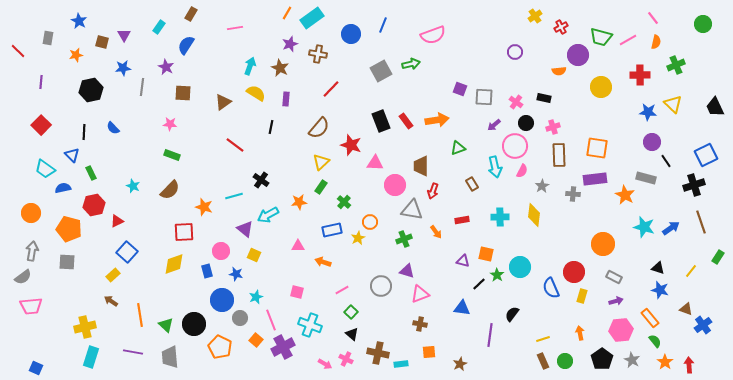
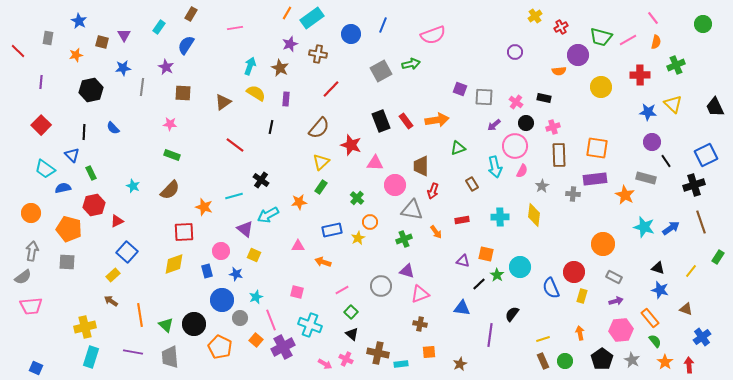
green cross at (344, 202): moved 13 px right, 4 px up
blue cross at (703, 325): moved 1 px left, 12 px down
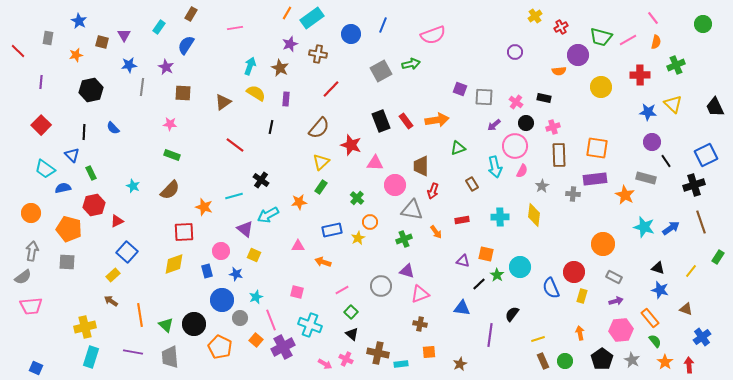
blue star at (123, 68): moved 6 px right, 3 px up
yellow line at (543, 339): moved 5 px left
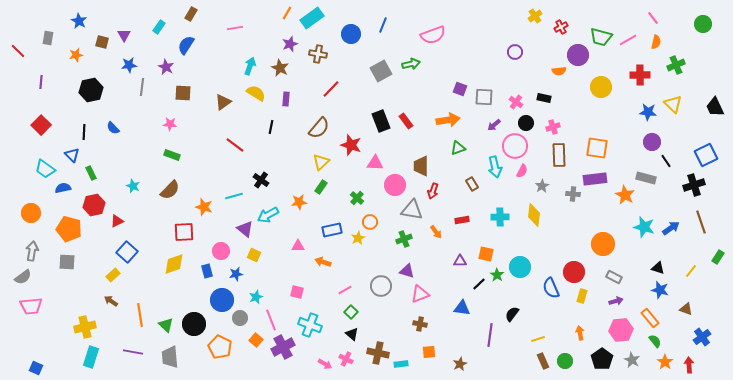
orange arrow at (437, 120): moved 11 px right
purple triangle at (463, 261): moved 3 px left; rotated 16 degrees counterclockwise
blue star at (236, 274): rotated 24 degrees counterclockwise
pink line at (342, 290): moved 3 px right
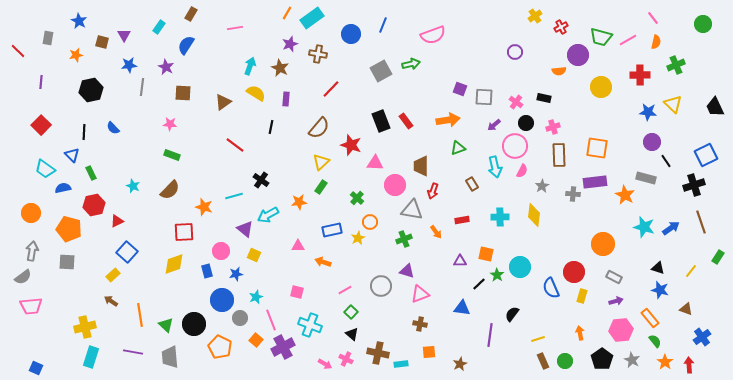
purple rectangle at (595, 179): moved 3 px down
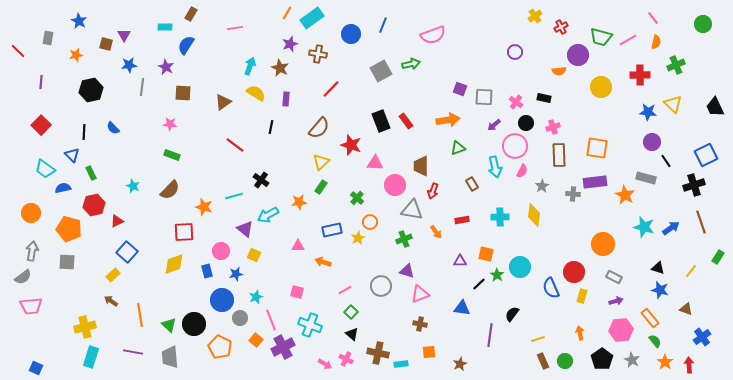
cyan rectangle at (159, 27): moved 6 px right; rotated 56 degrees clockwise
brown square at (102, 42): moved 4 px right, 2 px down
green triangle at (166, 325): moved 3 px right
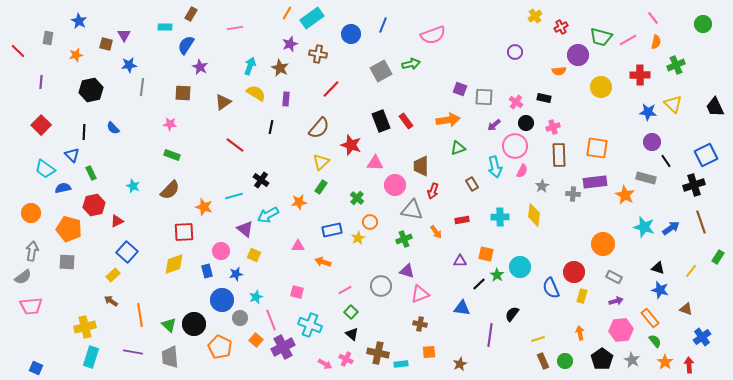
purple star at (166, 67): moved 34 px right
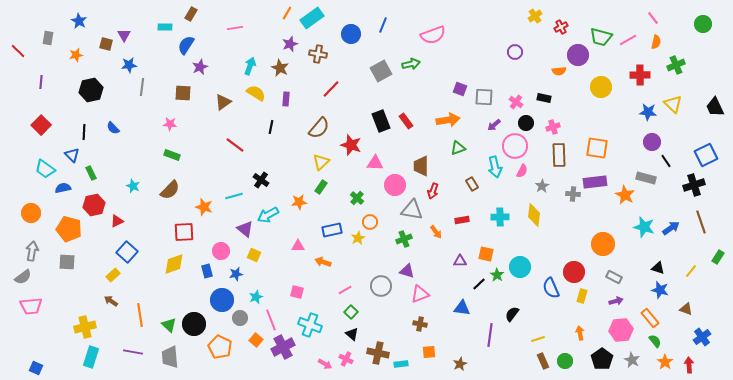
purple star at (200, 67): rotated 21 degrees clockwise
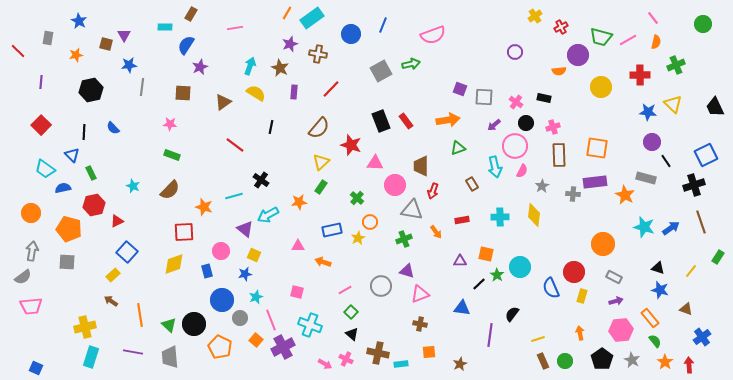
purple rectangle at (286, 99): moved 8 px right, 7 px up
blue star at (236, 274): moved 9 px right
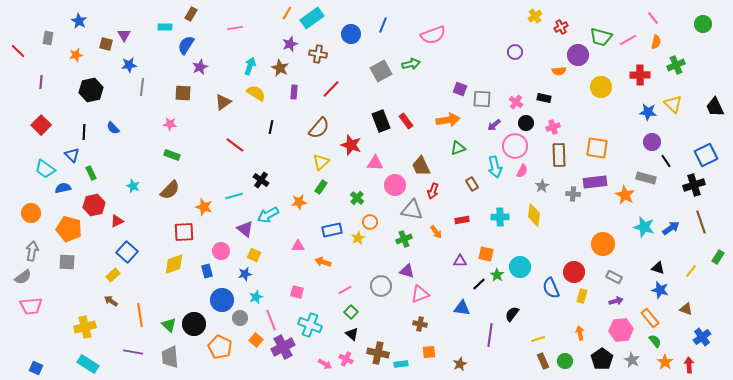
gray square at (484, 97): moved 2 px left, 2 px down
brown trapezoid at (421, 166): rotated 25 degrees counterclockwise
cyan rectangle at (91, 357): moved 3 px left, 7 px down; rotated 75 degrees counterclockwise
